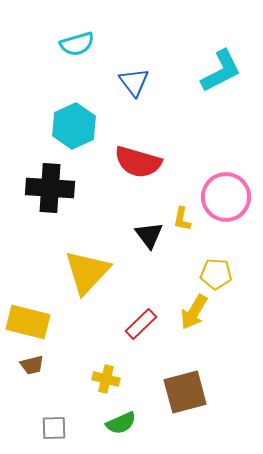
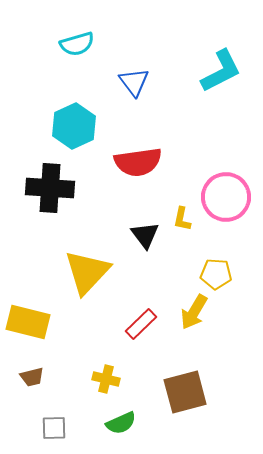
red semicircle: rotated 24 degrees counterclockwise
black triangle: moved 4 px left
brown trapezoid: moved 12 px down
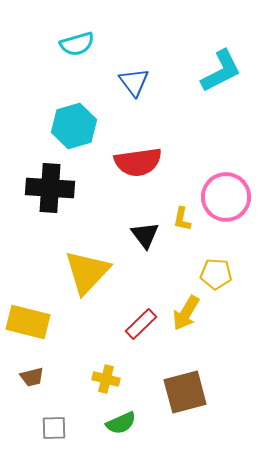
cyan hexagon: rotated 9 degrees clockwise
yellow arrow: moved 8 px left, 1 px down
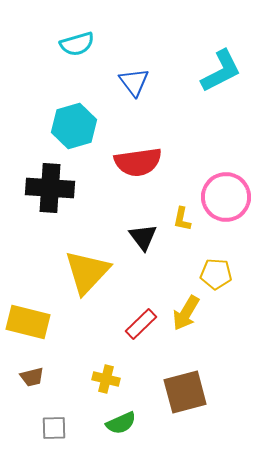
black triangle: moved 2 px left, 2 px down
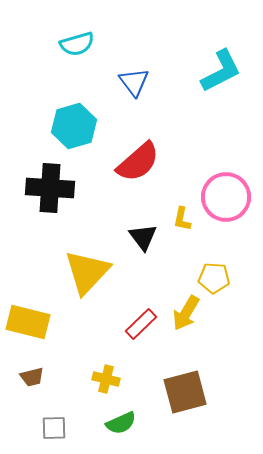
red semicircle: rotated 33 degrees counterclockwise
yellow pentagon: moved 2 px left, 4 px down
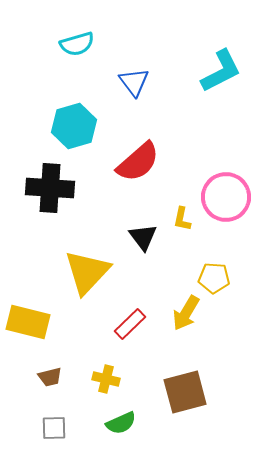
red rectangle: moved 11 px left
brown trapezoid: moved 18 px right
